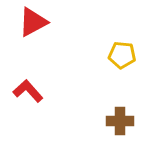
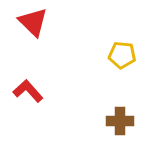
red triangle: rotated 48 degrees counterclockwise
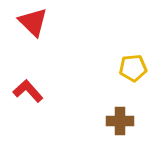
yellow pentagon: moved 11 px right, 13 px down; rotated 12 degrees counterclockwise
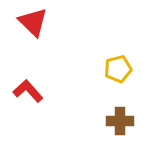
yellow pentagon: moved 15 px left, 1 px down; rotated 8 degrees counterclockwise
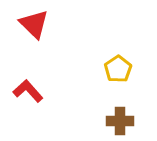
red triangle: moved 1 px right, 2 px down
yellow pentagon: rotated 20 degrees counterclockwise
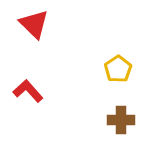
brown cross: moved 1 px right, 1 px up
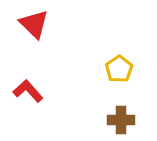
yellow pentagon: moved 1 px right
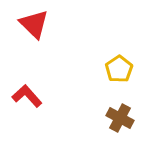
red L-shape: moved 1 px left, 5 px down
brown cross: moved 1 px left, 2 px up; rotated 28 degrees clockwise
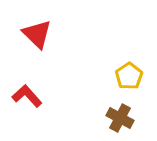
red triangle: moved 3 px right, 10 px down
yellow pentagon: moved 10 px right, 7 px down
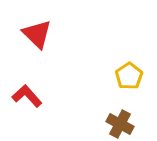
brown cross: moved 6 px down
